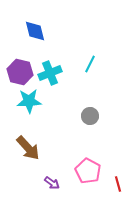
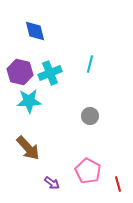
cyan line: rotated 12 degrees counterclockwise
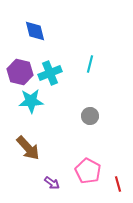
cyan star: moved 2 px right
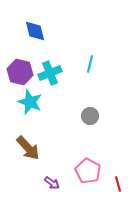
cyan star: moved 1 px left, 1 px down; rotated 25 degrees clockwise
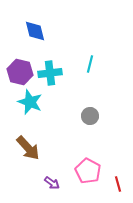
cyan cross: rotated 15 degrees clockwise
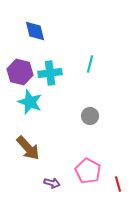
purple arrow: rotated 21 degrees counterclockwise
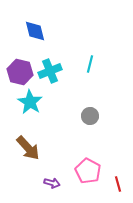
cyan cross: moved 2 px up; rotated 15 degrees counterclockwise
cyan star: rotated 10 degrees clockwise
